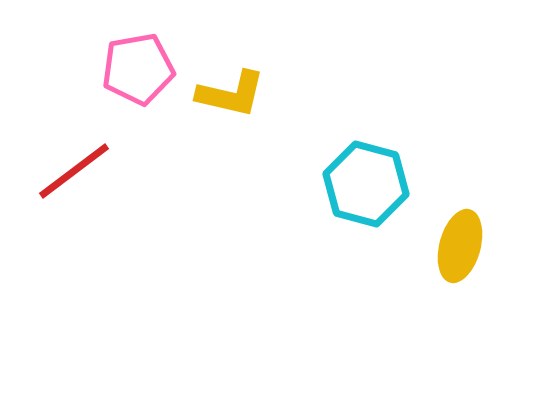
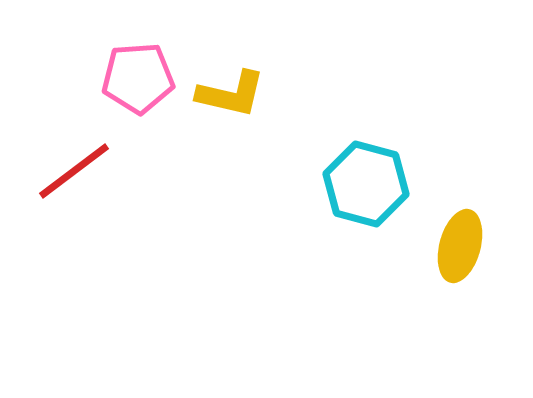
pink pentagon: moved 9 px down; rotated 6 degrees clockwise
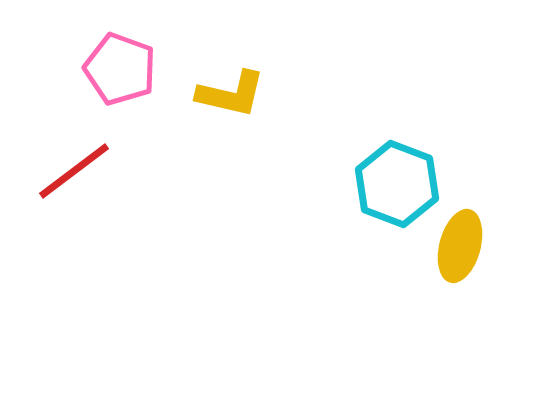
pink pentagon: moved 18 px left, 9 px up; rotated 24 degrees clockwise
cyan hexagon: moved 31 px right; rotated 6 degrees clockwise
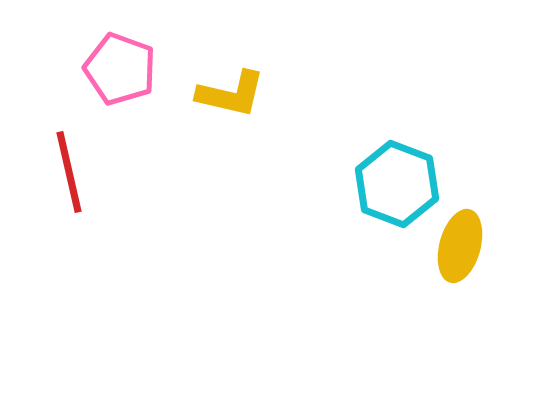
red line: moved 5 px left, 1 px down; rotated 66 degrees counterclockwise
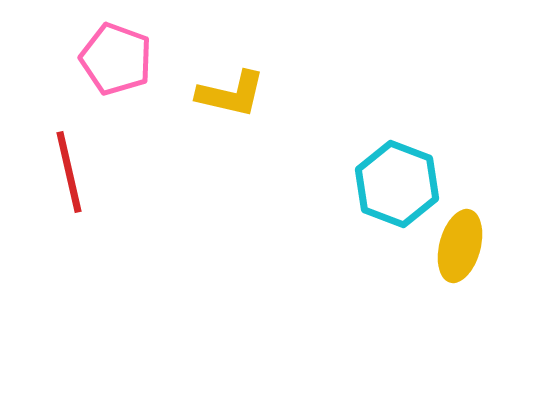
pink pentagon: moved 4 px left, 10 px up
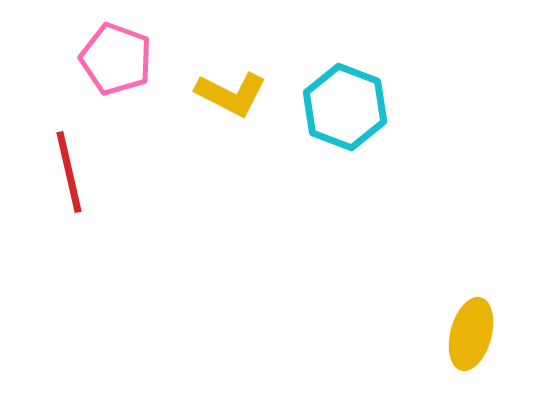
yellow L-shape: rotated 14 degrees clockwise
cyan hexagon: moved 52 px left, 77 px up
yellow ellipse: moved 11 px right, 88 px down
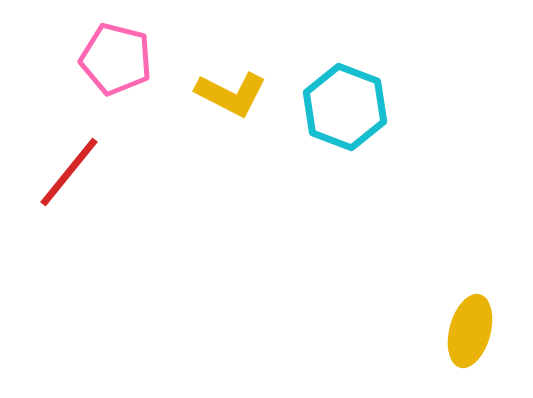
pink pentagon: rotated 6 degrees counterclockwise
red line: rotated 52 degrees clockwise
yellow ellipse: moved 1 px left, 3 px up
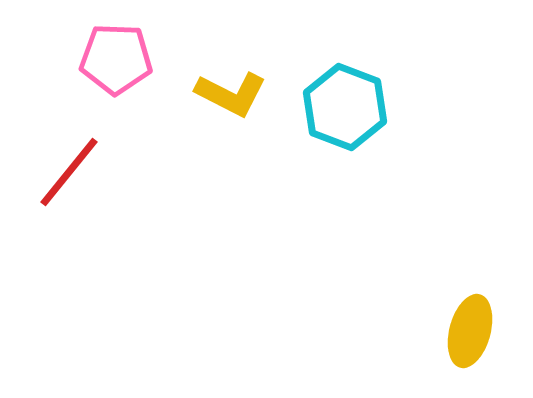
pink pentagon: rotated 12 degrees counterclockwise
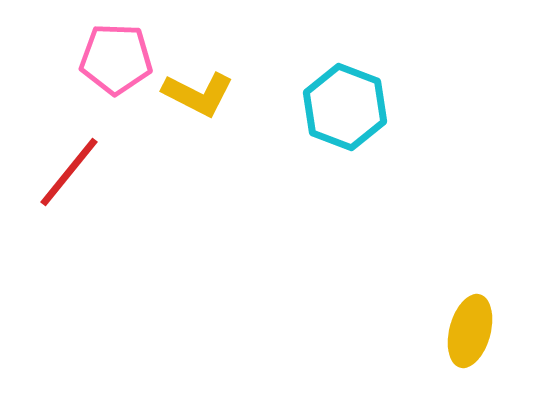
yellow L-shape: moved 33 px left
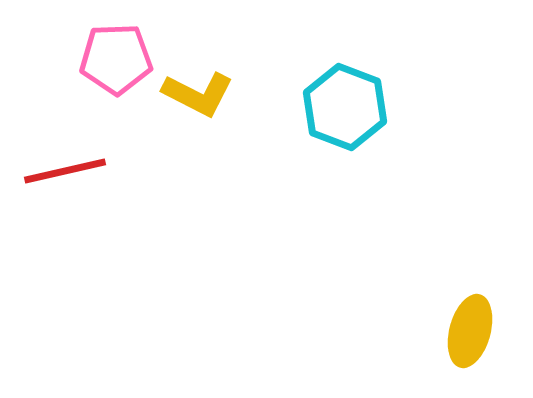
pink pentagon: rotated 4 degrees counterclockwise
red line: moved 4 px left, 1 px up; rotated 38 degrees clockwise
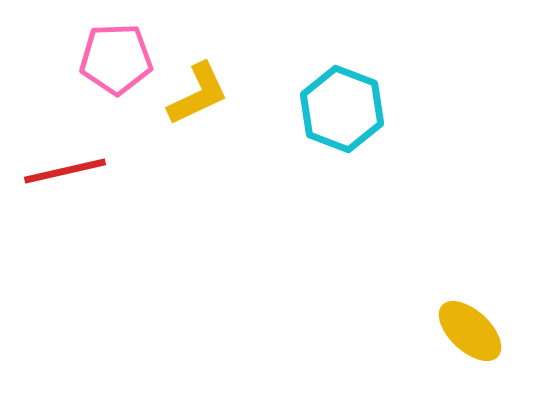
yellow L-shape: rotated 52 degrees counterclockwise
cyan hexagon: moved 3 px left, 2 px down
yellow ellipse: rotated 62 degrees counterclockwise
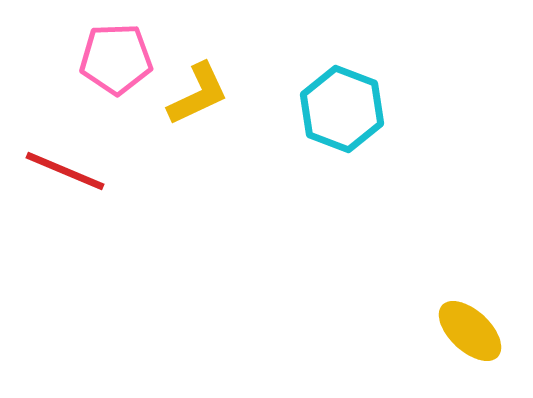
red line: rotated 36 degrees clockwise
